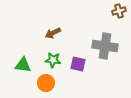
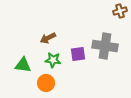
brown cross: moved 1 px right
brown arrow: moved 5 px left, 5 px down
purple square: moved 10 px up; rotated 21 degrees counterclockwise
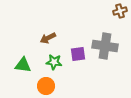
green star: moved 1 px right, 2 px down
orange circle: moved 3 px down
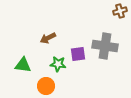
green star: moved 4 px right, 2 px down
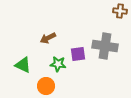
brown cross: rotated 24 degrees clockwise
green triangle: rotated 18 degrees clockwise
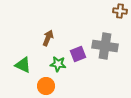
brown arrow: rotated 140 degrees clockwise
purple square: rotated 14 degrees counterclockwise
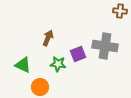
orange circle: moved 6 px left, 1 px down
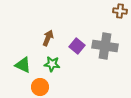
purple square: moved 1 px left, 8 px up; rotated 28 degrees counterclockwise
green star: moved 6 px left
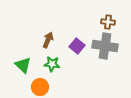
brown cross: moved 12 px left, 11 px down
brown arrow: moved 2 px down
green triangle: rotated 18 degrees clockwise
